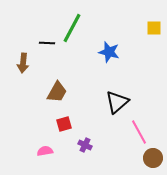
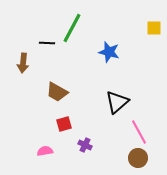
brown trapezoid: rotated 90 degrees clockwise
brown circle: moved 15 px left
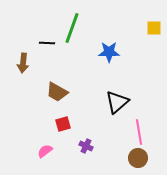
green line: rotated 8 degrees counterclockwise
blue star: rotated 15 degrees counterclockwise
red square: moved 1 px left
pink line: rotated 20 degrees clockwise
purple cross: moved 1 px right, 1 px down
pink semicircle: rotated 28 degrees counterclockwise
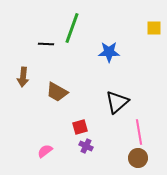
black line: moved 1 px left, 1 px down
brown arrow: moved 14 px down
red square: moved 17 px right, 3 px down
